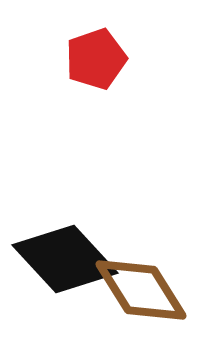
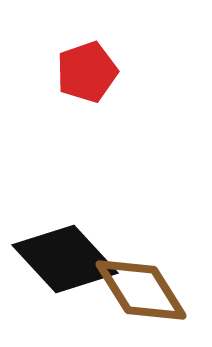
red pentagon: moved 9 px left, 13 px down
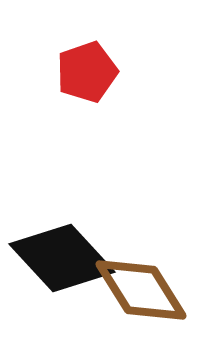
black diamond: moved 3 px left, 1 px up
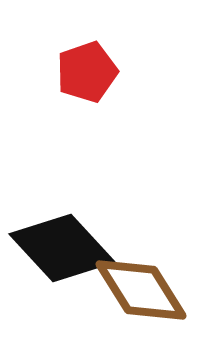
black diamond: moved 10 px up
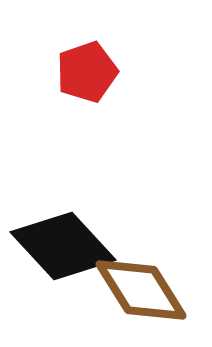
black diamond: moved 1 px right, 2 px up
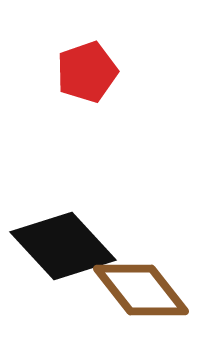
brown diamond: rotated 6 degrees counterclockwise
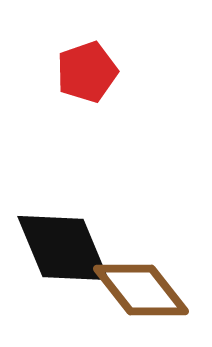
black diamond: moved 2 px down; rotated 20 degrees clockwise
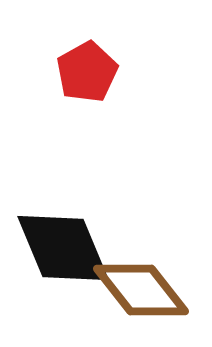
red pentagon: rotated 10 degrees counterclockwise
